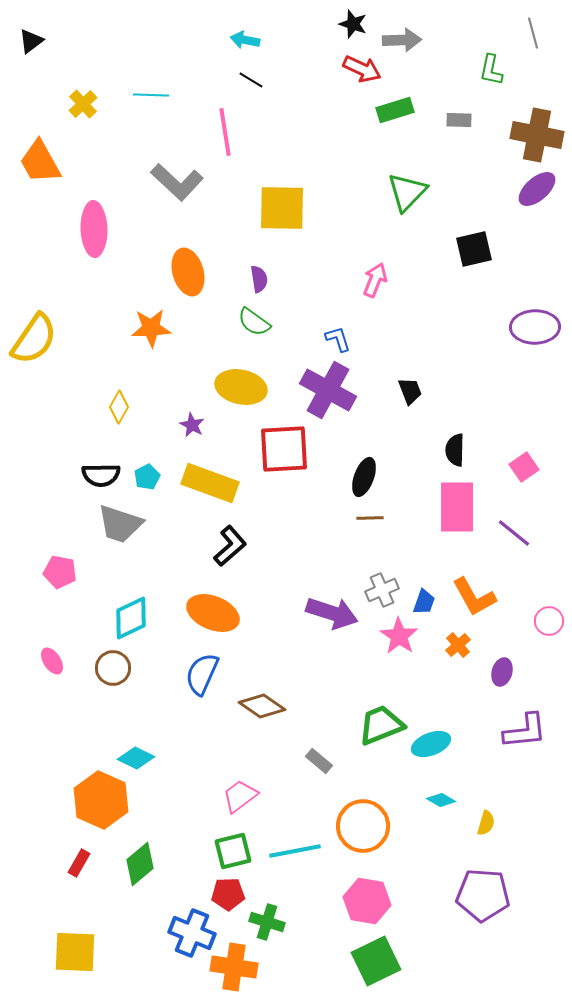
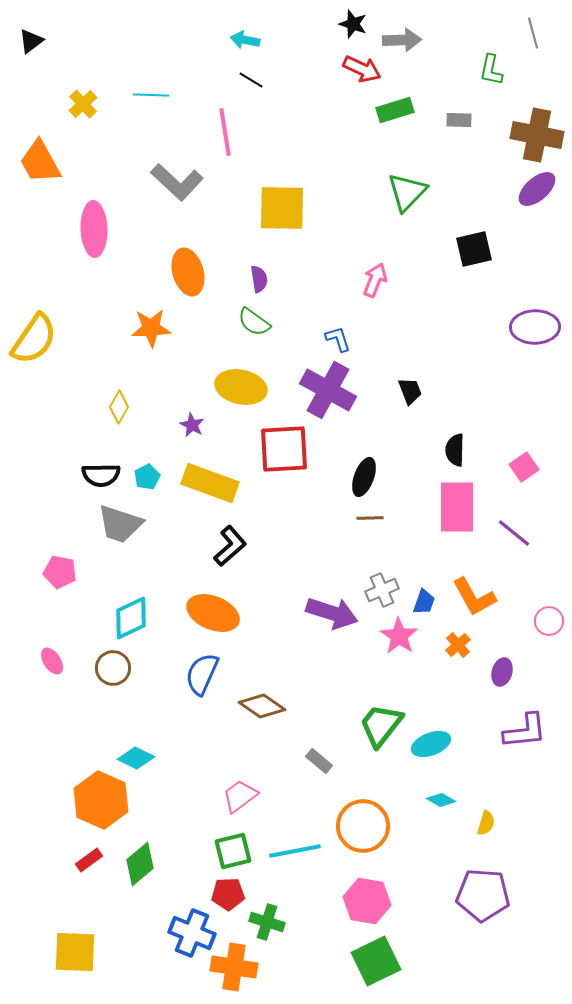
green trapezoid at (381, 725): rotated 30 degrees counterclockwise
red rectangle at (79, 863): moved 10 px right, 3 px up; rotated 24 degrees clockwise
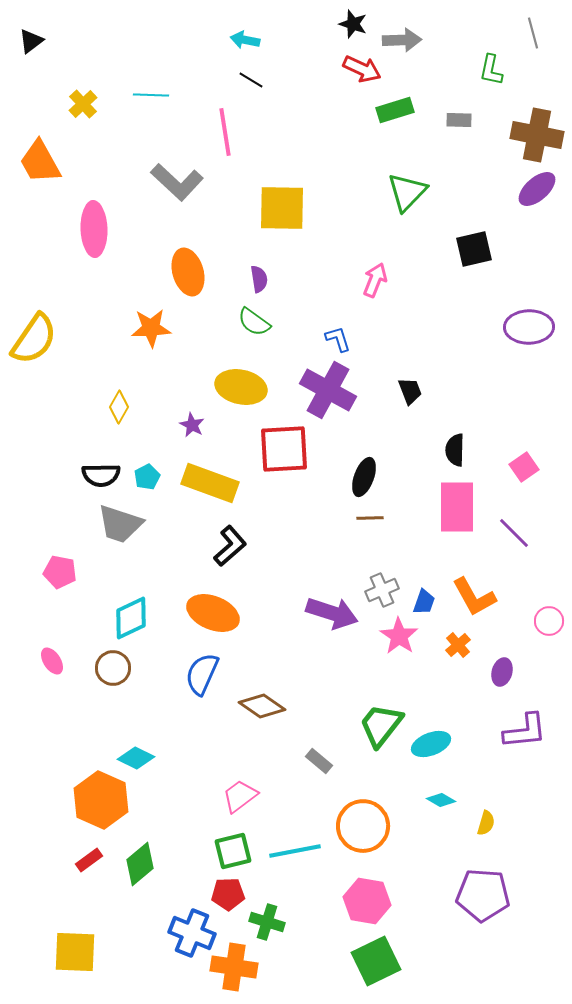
purple ellipse at (535, 327): moved 6 px left
purple line at (514, 533): rotated 6 degrees clockwise
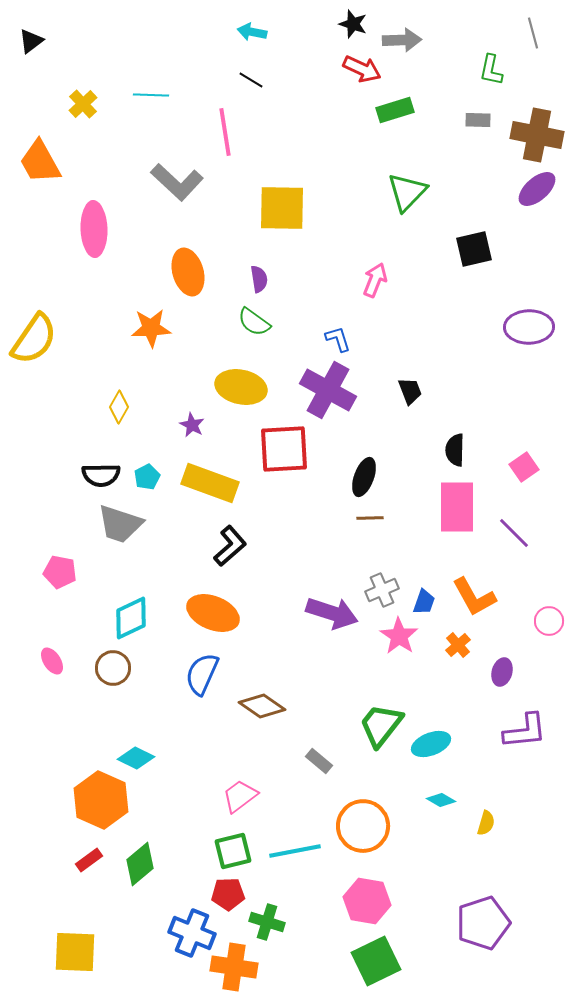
cyan arrow at (245, 40): moved 7 px right, 8 px up
gray rectangle at (459, 120): moved 19 px right
purple pentagon at (483, 895): moved 28 px down; rotated 22 degrees counterclockwise
